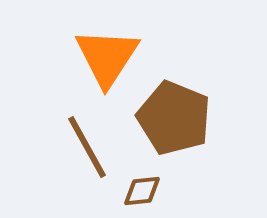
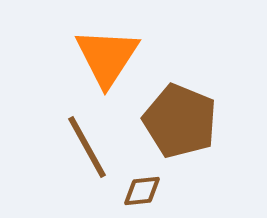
brown pentagon: moved 6 px right, 3 px down
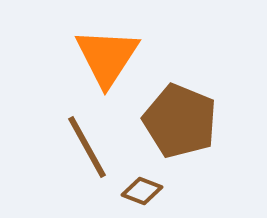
brown diamond: rotated 27 degrees clockwise
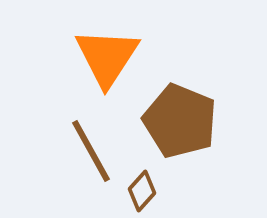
brown line: moved 4 px right, 4 px down
brown diamond: rotated 69 degrees counterclockwise
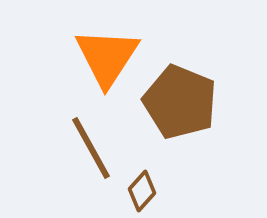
brown pentagon: moved 19 px up
brown line: moved 3 px up
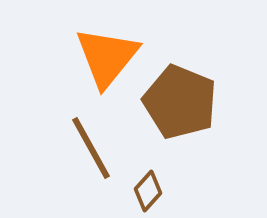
orange triangle: rotated 6 degrees clockwise
brown diamond: moved 6 px right
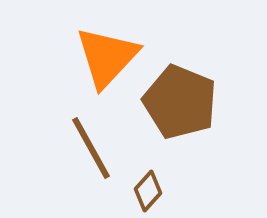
orange triangle: rotated 4 degrees clockwise
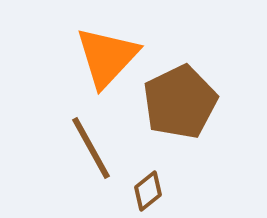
brown pentagon: rotated 24 degrees clockwise
brown diamond: rotated 9 degrees clockwise
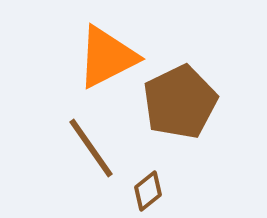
orange triangle: rotated 20 degrees clockwise
brown line: rotated 6 degrees counterclockwise
